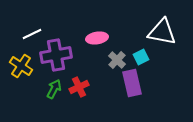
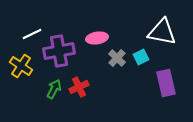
purple cross: moved 3 px right, 4 px up
gray cross: moved 2 px up
purple rectangle: moved 34 px right
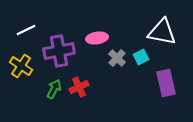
white line: moved 6 px left, 4 px up
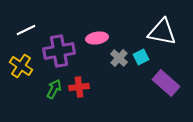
gray cross: moved 2 px right
purple rectangle: rotated 36 degrees counterclockwise
red cross: rotated 18 degrees clockwise
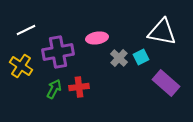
purple cross: moved 1 px left, 1 px down
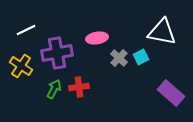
purple cross: moved 1 px left, 1 px down
purple rectangle: moved 5 px right, 10 px down
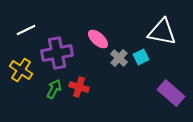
pink ellipse: moved 1 px right, 1 px down; rotated 50 degrees clockwise
yellow cross: moved 4 px down
red cross: rotated 24 degrees clockwise
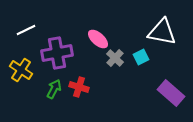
gray cross: moved 4 px left
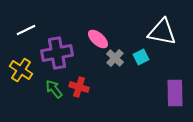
green arrow: rotated 66 degrees counterclockwise
purple rectangle: moved 4 px right; rotated 48 degrees clockwise
